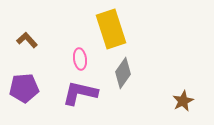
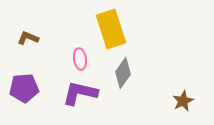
brown L-shape: moved 1 px right, 2 px up; rotated 25 degrees counterclockwise
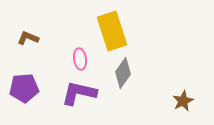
yellow rectangle: moved 1 px right, 2 px down
purple L-shape: moved 1 px left
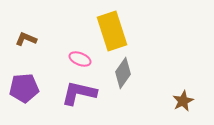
brown L-shape: moved 2 px left, 1 px down
pink ellipse: rotated 60 degrees counterclockwise
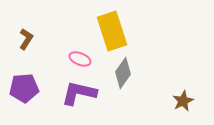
brown L-shape: rotated 100 degrees clockwise
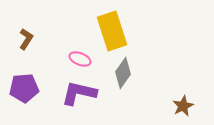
brown star: moved 5 px down
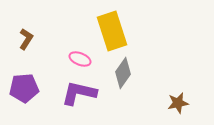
brown star: moved 5 px left, 3 px up; rotated 15 degrees clockwise
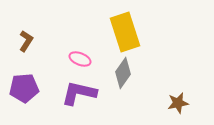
yellow rectangle: moved 13 px right, 1 px down
brown L-shape: moved 2 px down
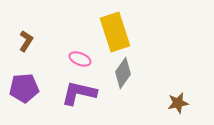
yellow rectangle: moved 10 px left
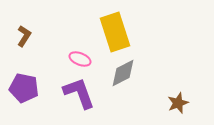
brown L-shape: moved 2 px left, 5 px up
gray diamond: rotated 28 degrees clockwise
purple pentagon: rotated 16 degrees clockwise
purple L-shape: rotated 57 degrees clockwise
brown star: rotated 10 degrees counterclockwise
